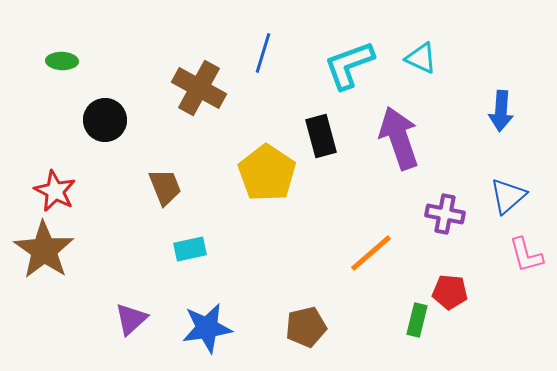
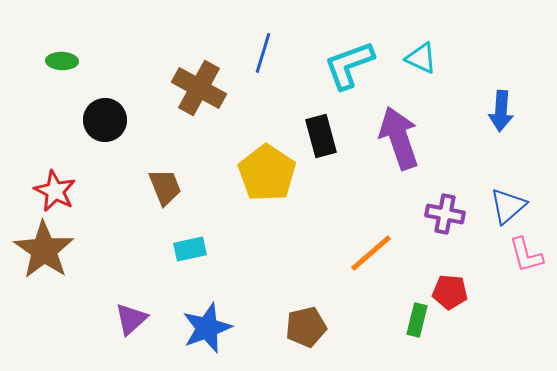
blue triangle: moved 10 px down
blue star: rotated 12 degrees counterclockwise
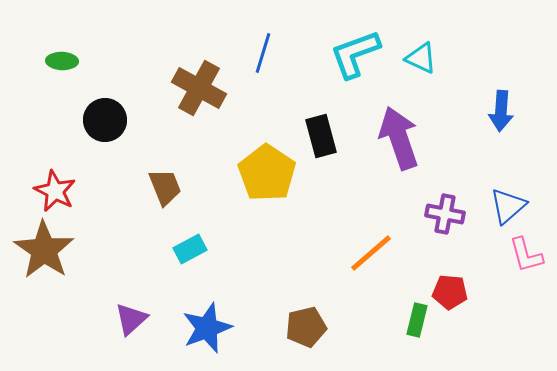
cyan L-shape: moved 6 px right, 11 px up
cyan rectangle: rotated 16 degrees counterclockwise
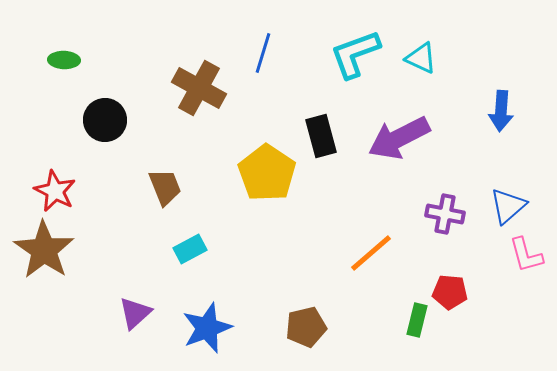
green ellipse: moved 2 px right, 1 px up
purple arrow: rotated 98 degrees counterclockwise
purple triangle: moved 4 px right, 6 px up
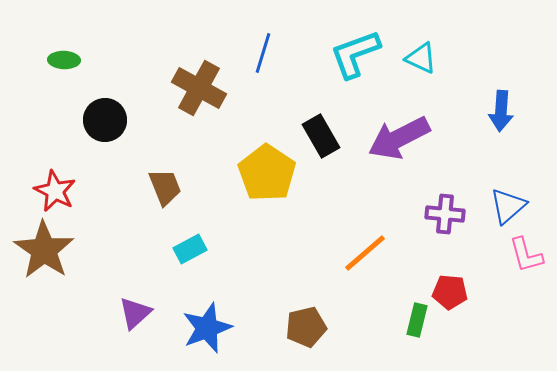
black rectangle: rotated 15 degrees counterclockwise
purple cross: rotated 6 degrees counterclockwise
orange line: moved 6 px left
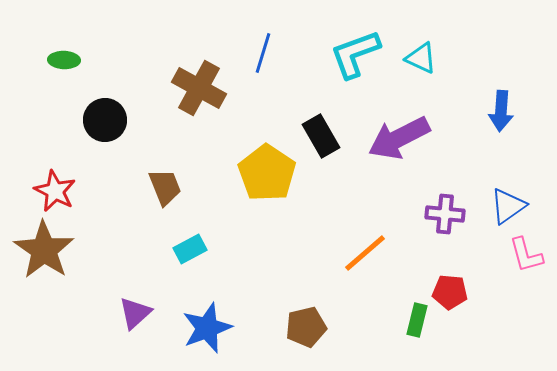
blue triangle: rotated 6 degrees clockwise
